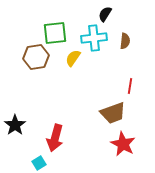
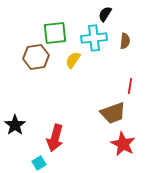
yellow semicircle: moved 2 px down
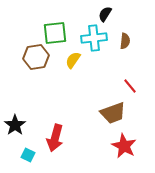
red line: rotated 49 degrees counterclockwise
red star: moved 1 px right, 2 px down
cyan square: moved 11 px left, 8 px up; rotated 32 degrees counterclockwise
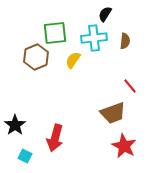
brown hexagon: rotated 15 degrees counterclockwise
cyan square: moved 3 px left, 1 px down
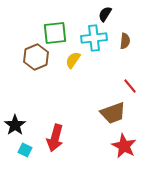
cyan square: moved 6 px up
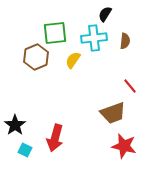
red star: rotated 15 degrees counterclockwise
